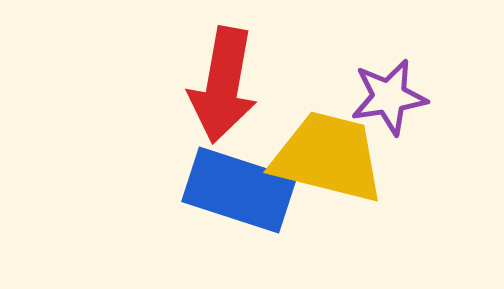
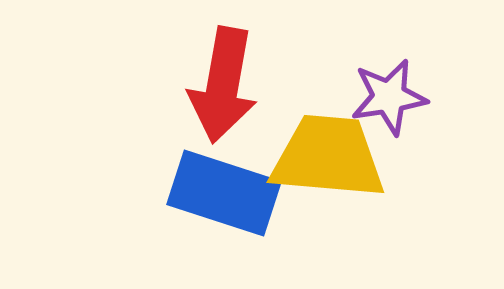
yellow trapezoid: rotated 9 degrees counterclockwise
blue rectangle: moved 15 px left, 3 px down
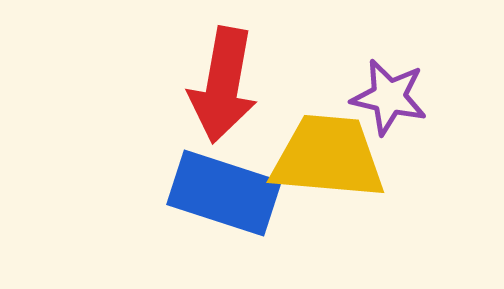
purple star: rotated 22 degrees clockwise
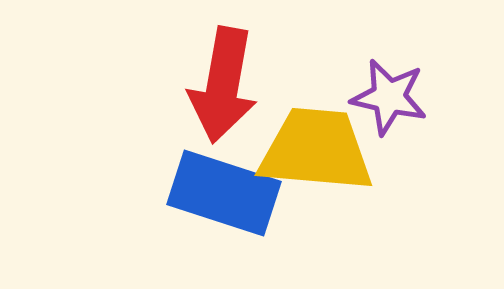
yellow trapezoid: moved 12 px left, 7 px up
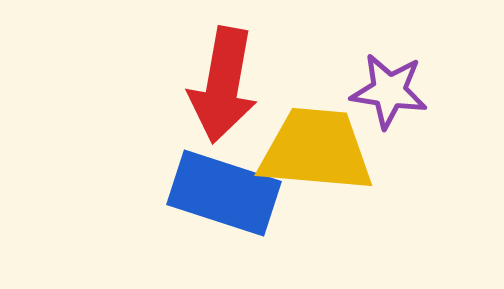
purple star: moved 6 px up; rotated 4 degrees counterclockwise
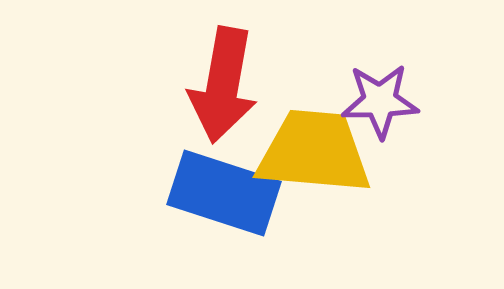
purple star: moved 9 px left, 10 px down; rotated 10 degrees counterclockwise
yellow trapezoid: moved 2 px left, 2 px down
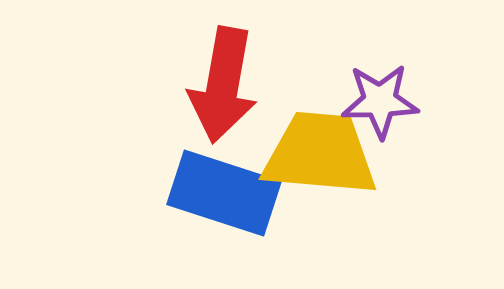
yellow trapezoid: moved 6 px right, 2 px down
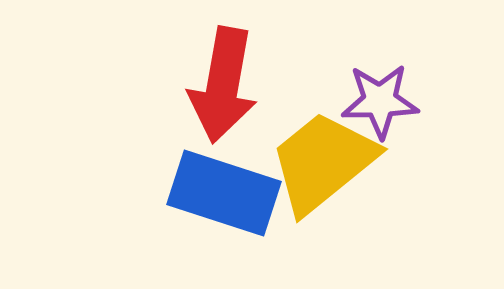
yellow trapezoid: moved 3 px right, 8 px down; rotated 44 degrees counterclockwise
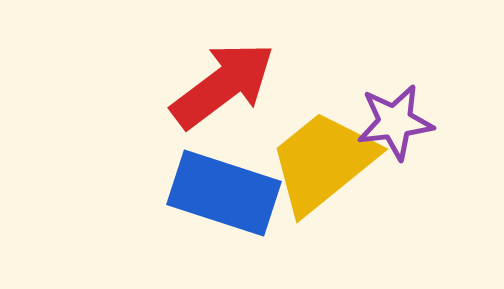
red arrow: rotated 137 degrees counterclockwise
purple star: moved 15 px right, 21 px down; rotated 6 degrees counterclockwise
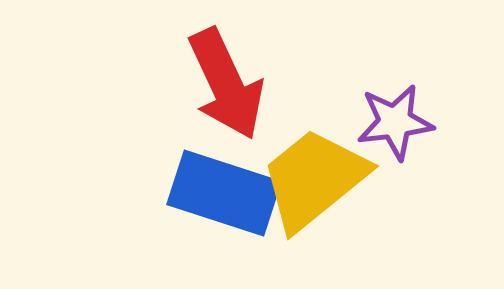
red arrow: moved 3 px right, 1 px up; rotated 102 degrees clockwise
yellow trapezoid: moved 9 px left, 17 px down
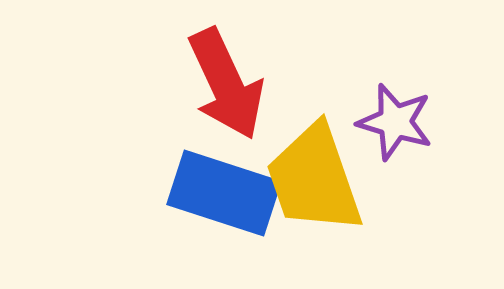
purple star: rotated 24 degrees clockwise
yellow trapezoid: rotated 70 degrees counterclockwise
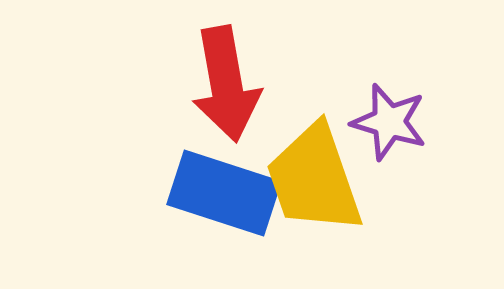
red arrow: rotated 15 degrees clockwise
purple star: moved 6 px left
